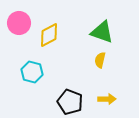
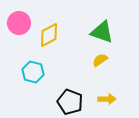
yellow semicircle: rotated 42 degrees clockwise
cyan hexagon: moved 1 px right
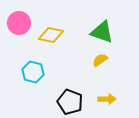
yellow diamond: moved 2 px right; rotated 40 degrees clockwise
